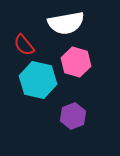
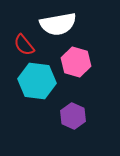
white semicircle: moved 8 px left, 1 px down
cyan hexagon: moved 1 px left, 1 px down; rotated 6 degrees counterclockwise
purple hexagon: rotated 15 degrees counterclockwise
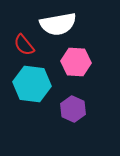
pink hexagon: rotated 12 degrees counterclockwise
cyan hexagon: moved 5 px left, 3 px down
purple hexagon: moved 7 px up
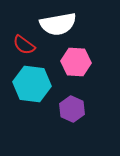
red semicircle: rotated 15 degrees counterclockwise
purple hexagon: moved 1 px left
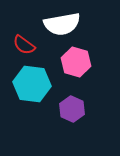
white semicircle: moved 4 px right
pink hexagon: rotated 12 degrees clockwise
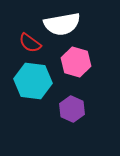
red semicircle: moved 6 px right, 2 px up
cyan hexagon: moved 1 px right, 3 px up
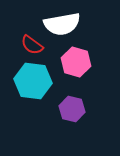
red semicircle: moved 2 px right, 2 px down
purple hexagon: rotated 10 degrees counterclockwise
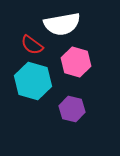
cyan hexagon: rotated 9 degrees clockwise
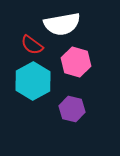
cyan hexagon: rotated 15 degrees clockwise
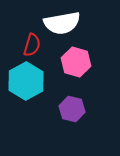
white semicircle: moved 1 px up
red semicircle: rotated 110 degrees counterclockwise
cyan hexagon: moved 7 px left
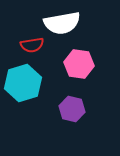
red semicircle: rotated 65 degrees clockwise
pink hexagon: moved 3 px right, 2 px down; rotated 8 degrees counterclockwise
cyan hexagon: moved 3 px left, 2 px down; rotated 12 degrees clockwise
